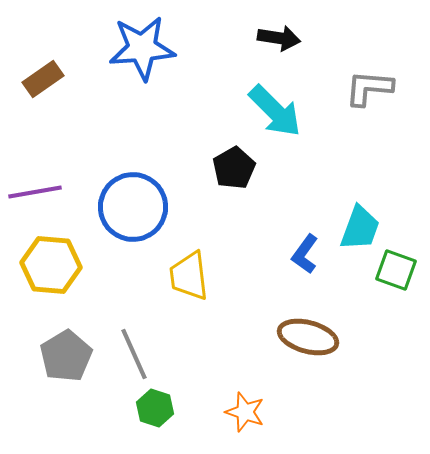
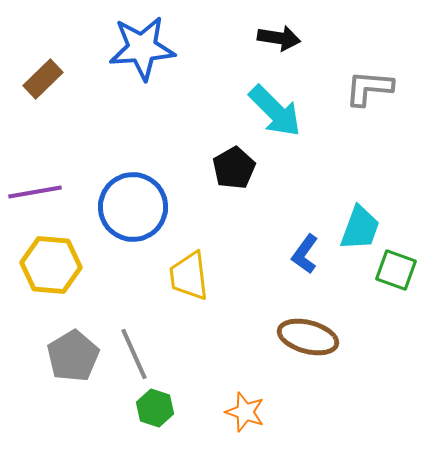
brown rectangle: rotated 9 degrees counterclockwise
gray pentagon: moved 7 px right
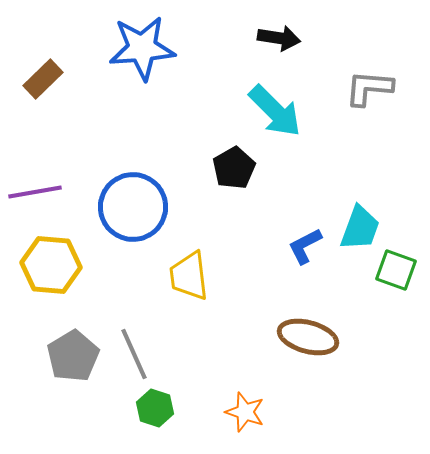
blue L-shape: moved 8 px up; rotated 27 degrees clockwise
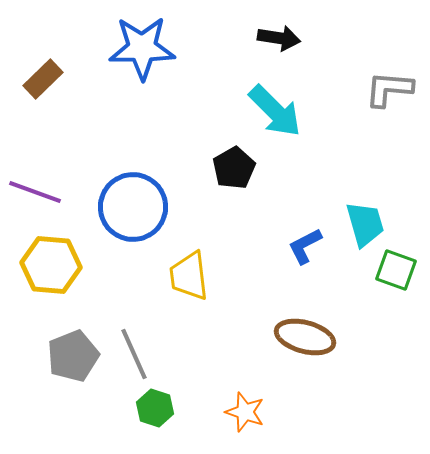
blue star: rotated 4 degrees clockwise
gray L-shape: moved 20 px right, 1 px down
purple line: rotated 30 degrees clockwise
cyan trapezoid: moved 5 px right, 4 px up; rotated 36 degrees counterclockwise
brown ellipse: moved 3 px left
gray pentagon: rotated 9 degrees clockwise
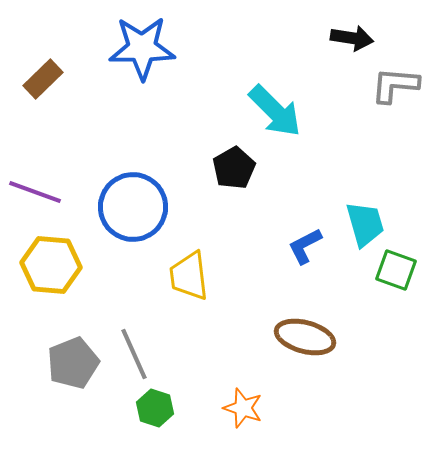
black arrow: moved 73 px right
gray L-shape: moved 6 px right, 4 px up
gray pentagon: moved 7 px down
orange star: moved 2 px left, 4 px up
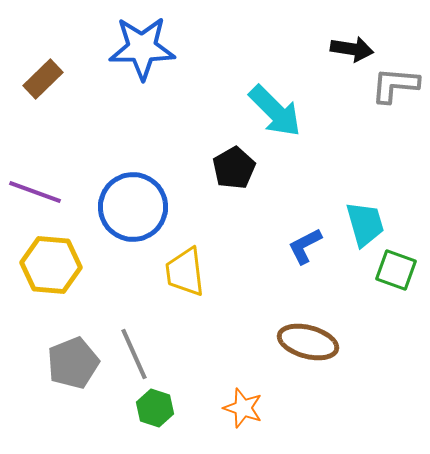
black arrow: moved 11 px down
yellow trapezoid: moved 4 px left, 4 px up
brown ellipse: moved 3 px right, 5 px down
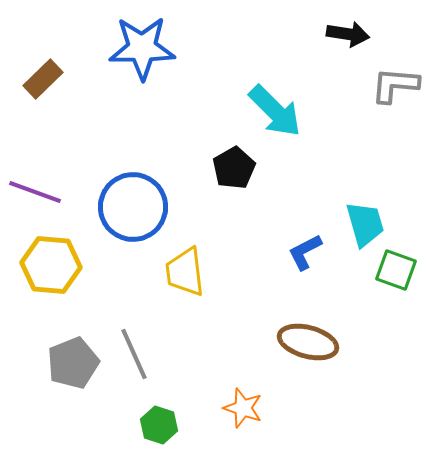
black arrow: moved 4 px left, 15 px up
blue L-shape: moved 6 px down
green hexagon: moved 4 px right, 17 px down
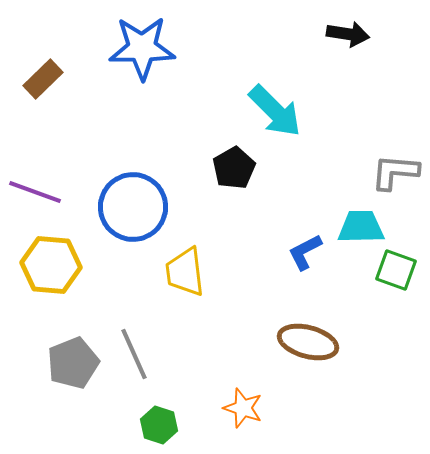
gray L-shape: moved 87 px down
cyan trapezoid: moved 4 px left, 3 px down; rotated 75 degrees counterclockwise
